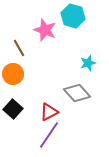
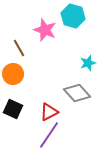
black square: rotated 18 degrees counterclockwise
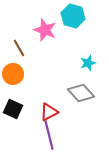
gray diamond: moved 4 px right
purple line: rotated 48 degrees counterclockwise
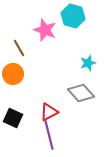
black square: moved 9 px down
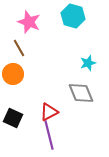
pink star: moved 16 px left, 8 px up
gray diamond: rotated 20 degrees clockwise
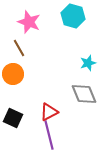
gray diamond: moved 3 px right, 1 px down
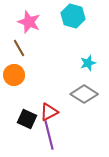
orange circle: moved 1 px right, 1 px down
gray diamond: rotated 36 degrees counterclockwise
black square: moved 14 px right, 1 px down
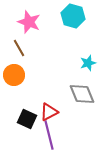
gray diamond: moved 2 px left; rotated 36 degrees clockwise
